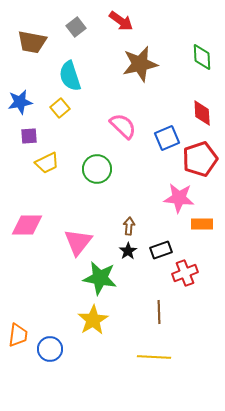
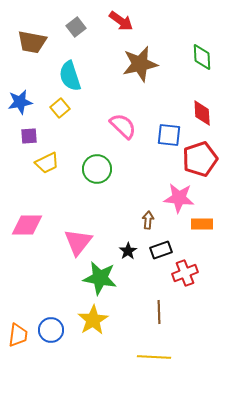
blue square: moved 2 px right, 3 px up; rotated 30 degrees clockwise
brown arrow: moved 19 px right, 6 px up
blue circle: moved 1 px right, 19 px up
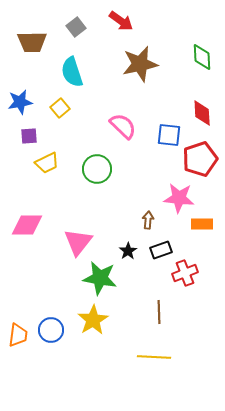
brown trapezoid: rotated 12 degrees counterclockwise
cyan semicircle: moved 2 px right, 4 px up
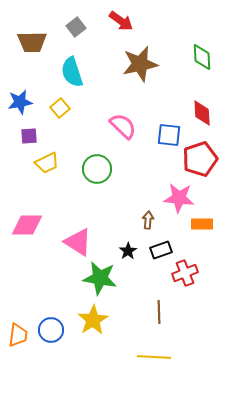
pink triangle: rotated 36 degrees counterclockwise
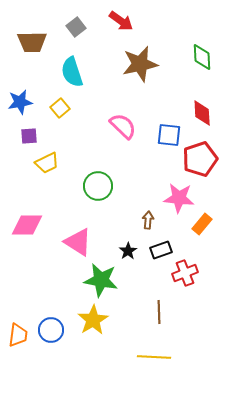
green circle: moved 1 px right, 17 px down
orange rectangle: rotated 50 degrees counterclockwise
green star: moved 1 px right, 2 px down
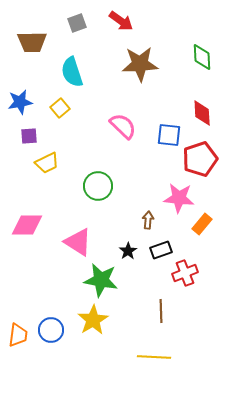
gray square: moved 1 px right, 4 px up; rotated 18 degrees clockwise
brown star: rotated 9 degrees clockwise
brown line: moved 2 px right, 1 px up
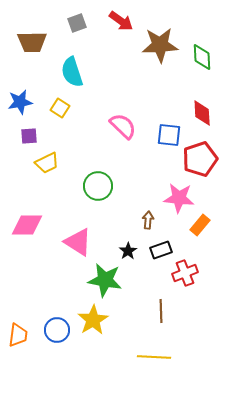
brown star: moved 20 px right, 19 px up
yellow square: rotated 18 degrees counterclockwise
orange rectangle: moved 2 px left, 1 px down
green star: moved 4 px right
blue circle: moved 6 px right
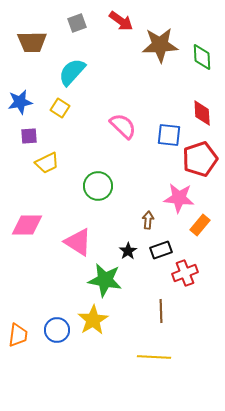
cyan semicircle: rotated 60 degrees clockwise
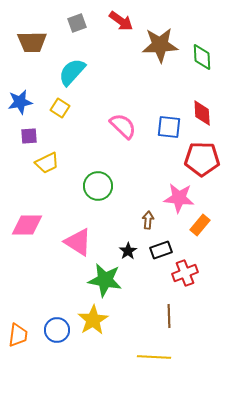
blue square: moved 8 px up
red pentagon: moved 2 px right; rotated 20 degrees clockwise
brown line: moved 8 px right, 5 px down
